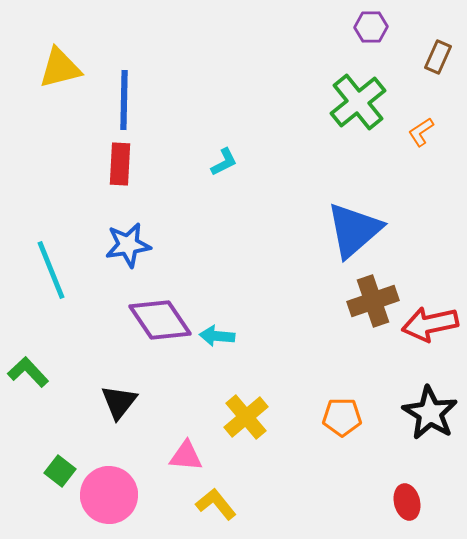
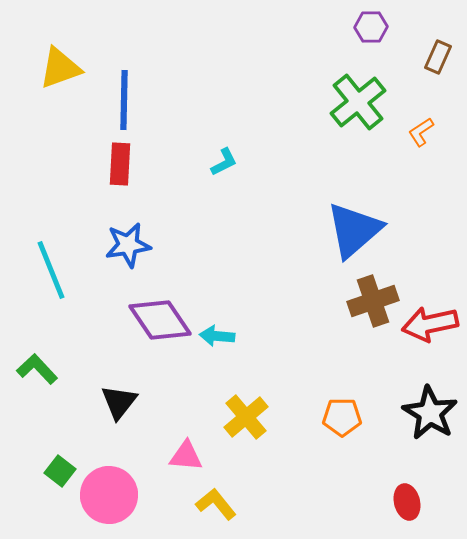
yellow triangle: rotated 6 degrees counterclockwise
green L-shape: moved 9 px right, 3 px up
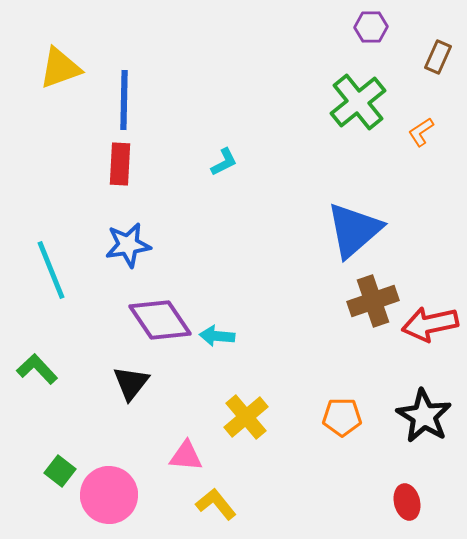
black triangle: moved 12 px right, 19 px up
black star: moved 6 px left, 3 px down
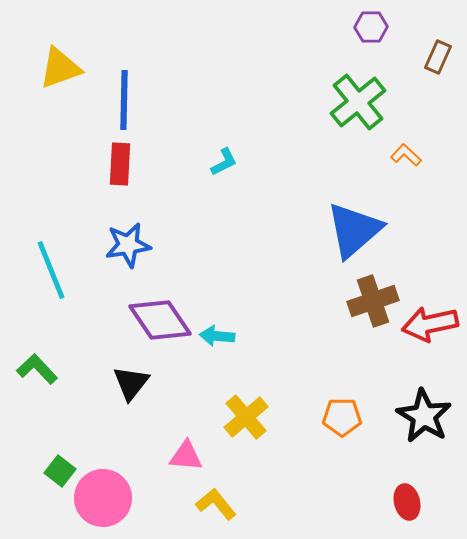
orange L-shape: moved 15 px left, 23 px down; rotated 76 degrees clockwise
pink circle: moved 6 px left, 3 px down
